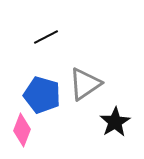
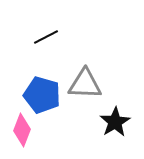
gray triangle: rotated 36 degrees clockwise
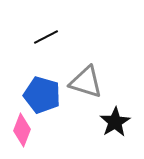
gray triangle: moved 1 px right, 2 px up; rotated 15 degrees clockwise
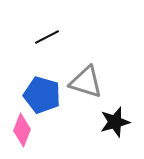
black line: moved 1 px right
black star: rotated 16 degrees clockwise
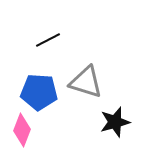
black line: moved 1 px right, 3 px down
blue pentagon: moved 3 px left, 3 px up; rotated 12 degrees counterclockwise
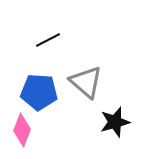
gray triangle: rotated 24 degrees clockwise
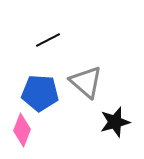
blue pentagon: moved 1 px right, 1 px down
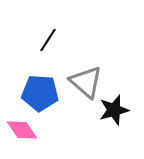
black line: rotated 30 degrees counterclockwise
black star: moved 1 px left, 12 px up
pink diamond: rotated 56 degrees counterclockwise
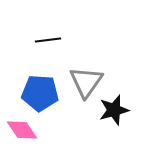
black line: rotated 50 degrees clockwise
gray triangle: rotated 24 degrees clockwise
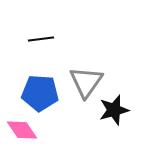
black line: moved 7 px left, 1 px up
